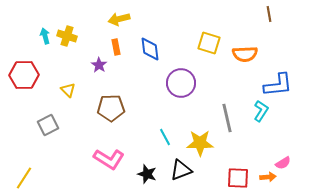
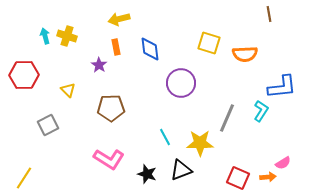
blue L-shape: moved 4 px right, 2 px down
gray line: rotated 36 degrees clockwise
red square: rotated 20 degrees clockwise
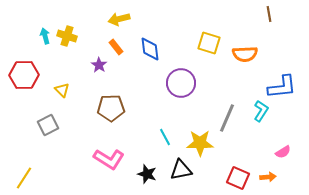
orange rectangle: rotated 28 degrees counterclockwise
yellow triangle: moved 6 px left
pink semicircle: moved 11 px up
black triangle: rotated 10 degrees clockwise
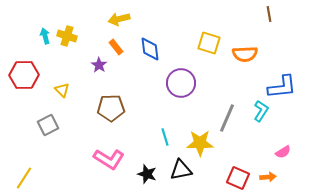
cyan line: rotated 12 degrees clockwise
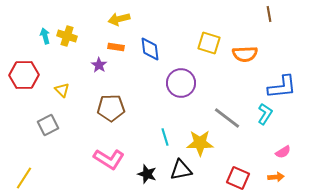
orange rectangle: rotated 42 degrees counterclockwise
cyan L-shape: moved 4 px right, 3 px down
gray line: rotated 76 degrees counterclockwise
orange arrow: moved 8 px right
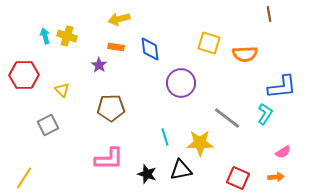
pink L-shape: rotated 32 degrees counterclockwise
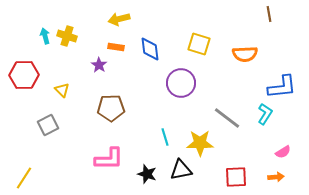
yellow square: moved 10 px left, 1 px down
red square: moved 2 px left, 1 px up; rotated 25 degrees counterclockwise
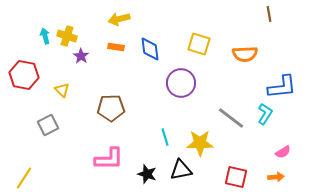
purple star: moved 18 px left, 9 px up
red hexagon: rotated 12 degrees clockwise
gray line: moved 4 px right
red square: rotated 15 degrees clockwise
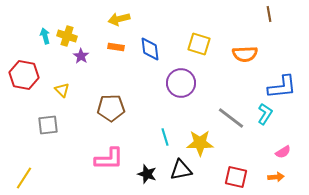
gray square: rotated 20 degrees clockwise
